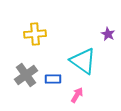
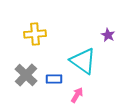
purple star: moved 1 px down
gray cross: rotated 10 degrees counterclockwise
blue rectangle: moved 1 px right
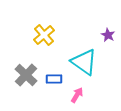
yellow cross: moved 9 px right, 1 px down; rotated 35 degrees counterclockwise
cyan triangle: moved 1 px right, 1 px down
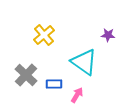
purple star: rotated 24 degrees counterclockwise
blue rectangle: moved 5 px down
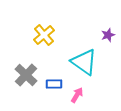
purple star: rotated 24 degrees counterclockwise
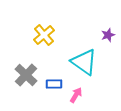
pink arrow: moved 1 px left
